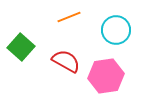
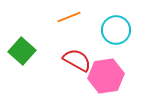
green square: moved 1 px right, 4 px down
red semicircle: moved 11 px right, 1 px up
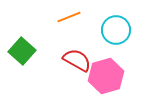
pink hexagon: rotated 8 degrees counterclockwise
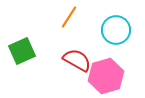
orange line: rotated 35 degrees counterclockwise
green square: rotated 24 degrees clockwise
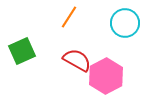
cyan circle: moved 9 px right, 7 px up
pink hexagon: rotated 12 degrees counterclockwise
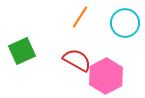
orange line: moved 11 px right
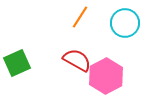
green square: moved 5 px left, 12 px down
